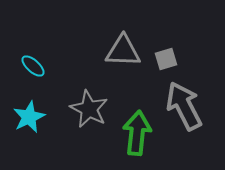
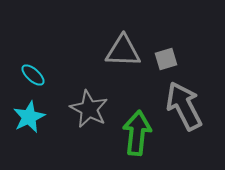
cyan ellipse: moved 9 px down
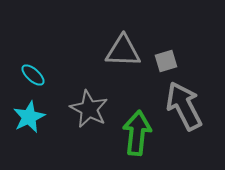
gray square: moved 2 px down
